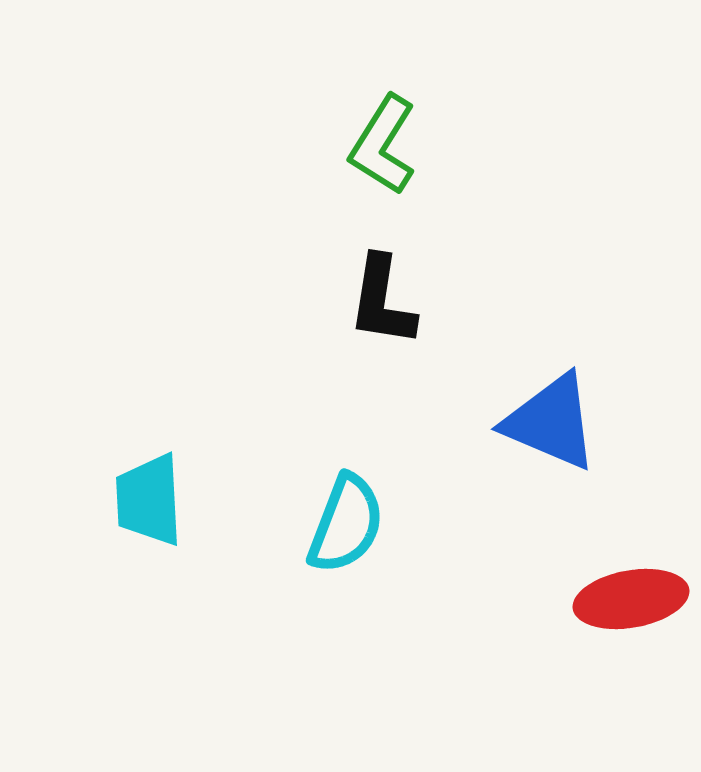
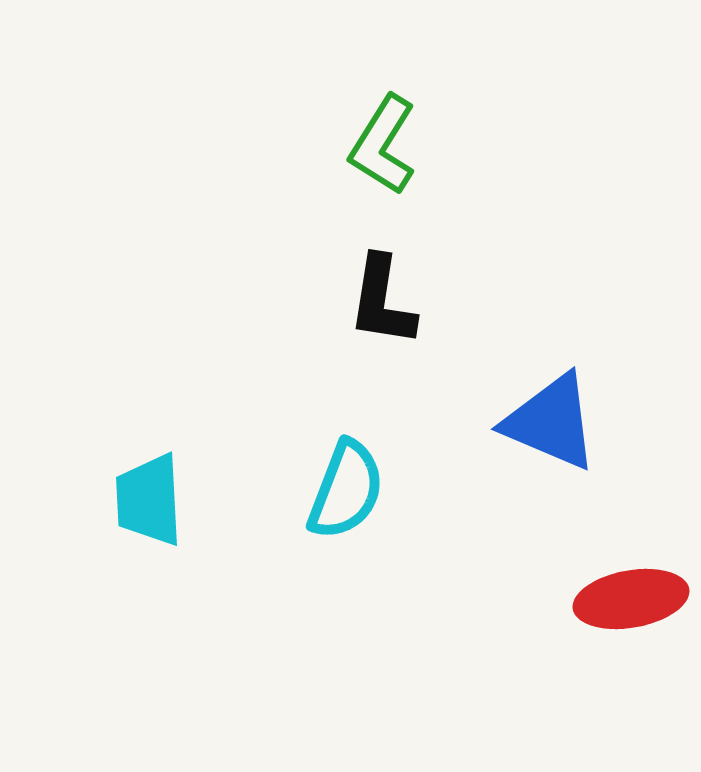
cyan semicircle: moved 34 px up
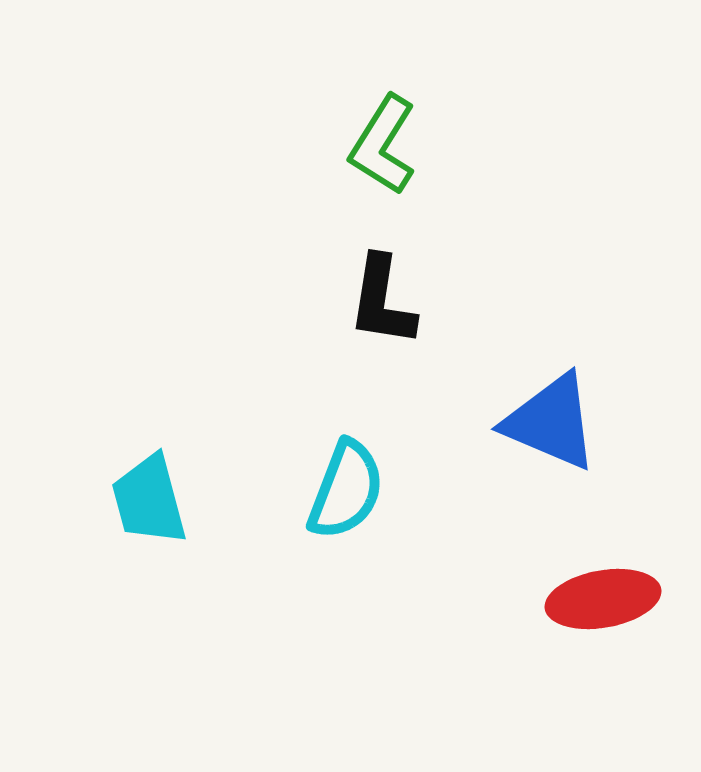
cyan trapezoid: rotated 12 degrees counterclockwise
red ellipse: moved 28 px left
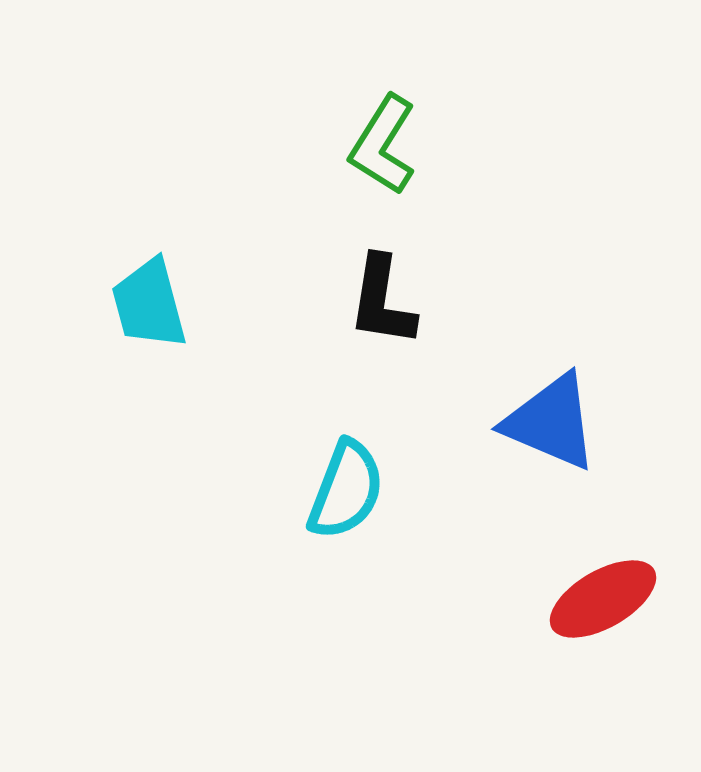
cyan trapezoid: moved 196 px up
red ellipse: rotated 20 degrees counterclockwise
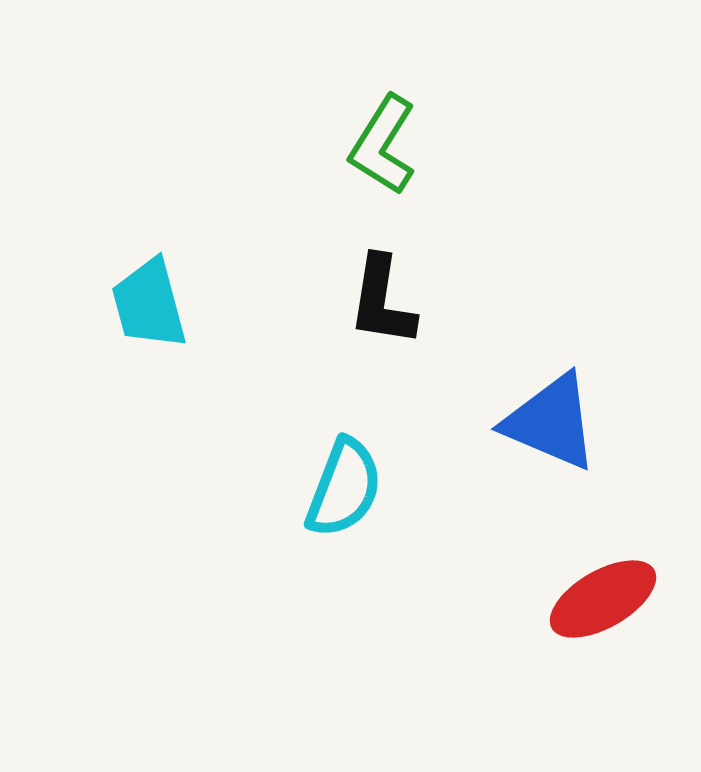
cyan semicircle: moved 2 px left, 2 px up
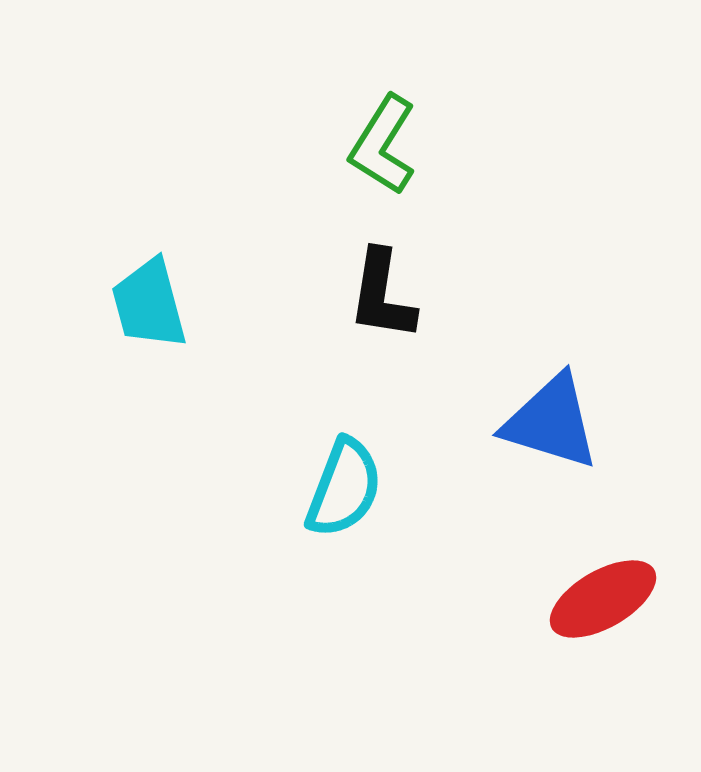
black L-shape: moved 6 px up
blue triangle: rotated 6 degrees counterclockwise
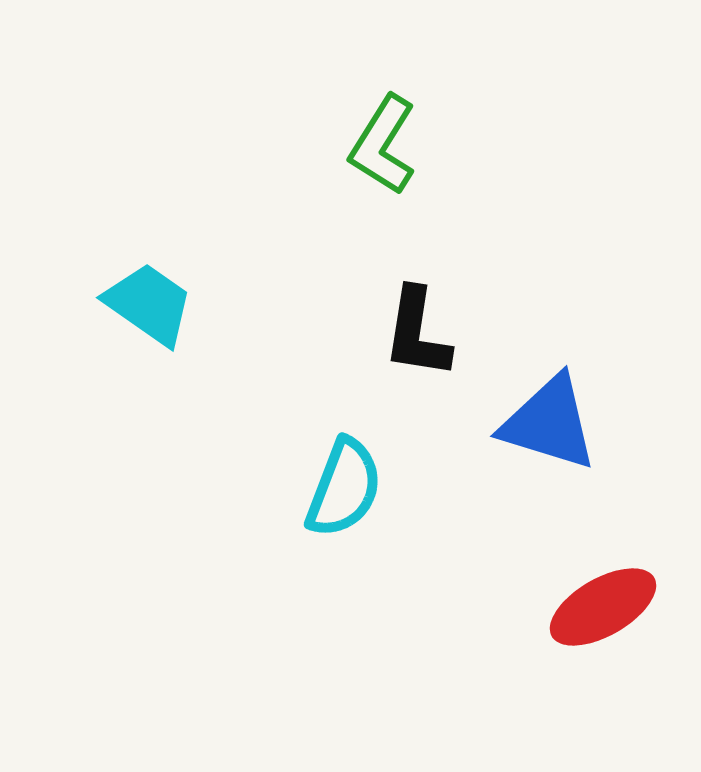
black L-shape: moved 35 px right, 38 px down
cyan trapezoid: rotated 140 degrees clockwise
blue triangle: moved 2 px left, 1 px down
red ellipse: moved 8 px down
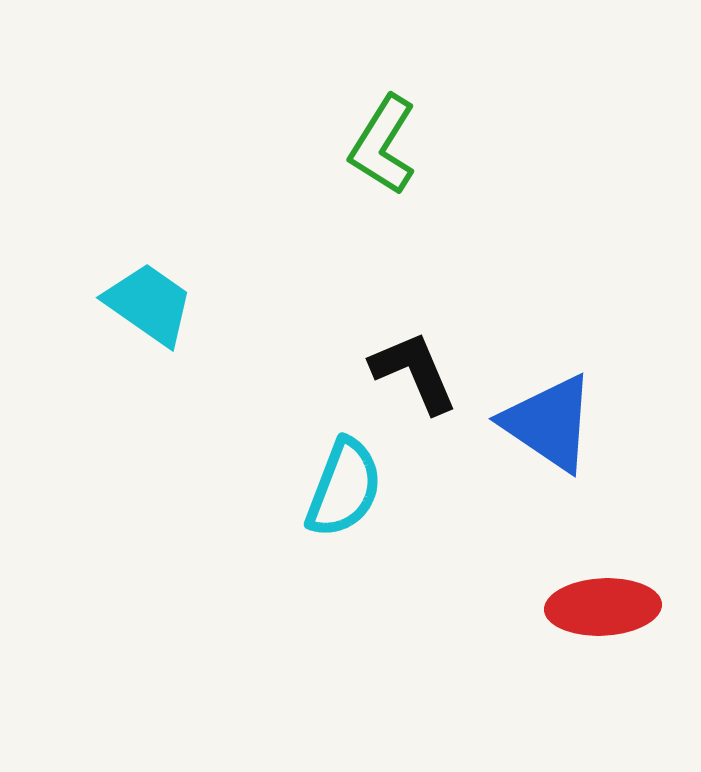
black L-shape: moved 3 px left, 39 px down; rotated 148 degrees clockwise
blue triangle: rotated 17 degrees clockwise
red ellipse: rotated 27 degrees clockwise
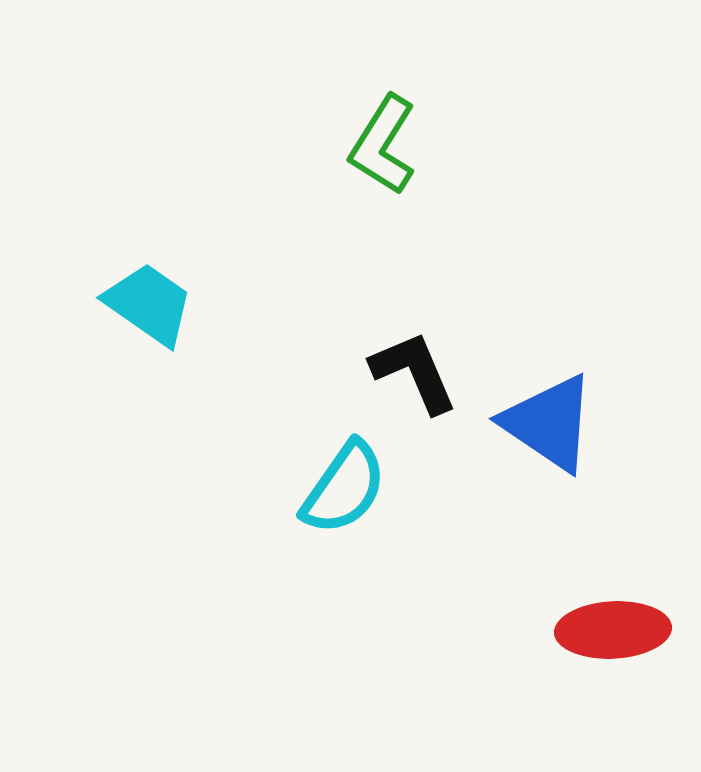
cyan semicircle: rotated 14 degrees clockwise
red ellipse: moved 10 px right, 23 px down
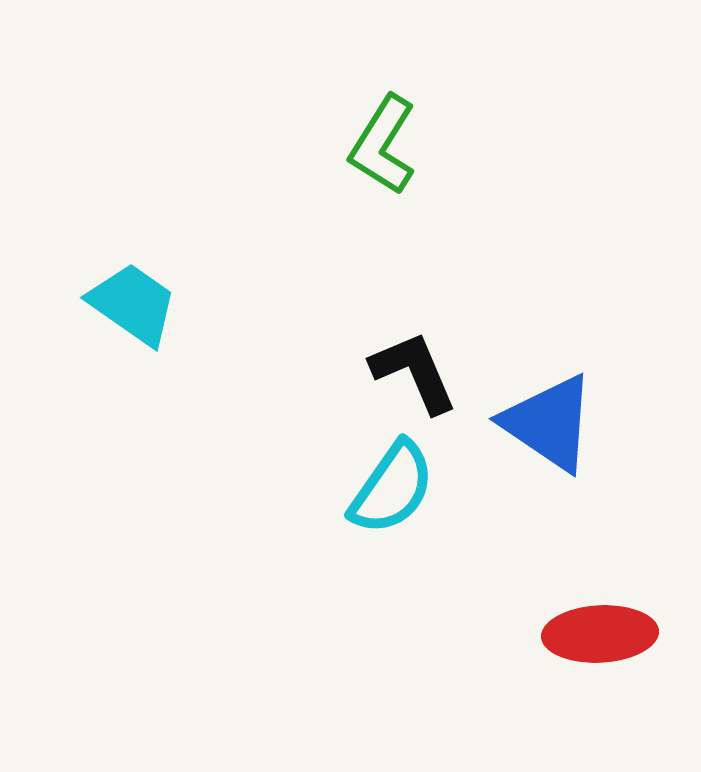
cyan trapezoid: moved 16 px left
cyan semicircle: moved 48 px right
red ellipse: moved 13 px left, 4 px down
